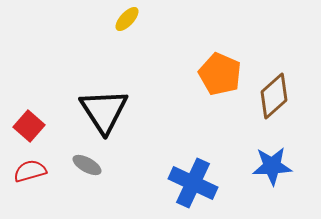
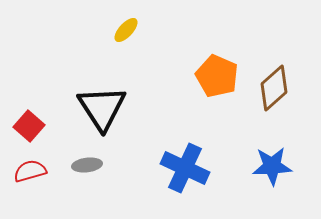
yellow ellipse: moved 1 px left, 11 px down
orange pentagon: moved 3 px left, 2 px down
brown diamond: moved 8 px up
black triangle: moved 2 px left, 3 px up
gray ellipse: rotated 36 degrees counterclockwise
blue cross: moved 8 px left, 15 px up
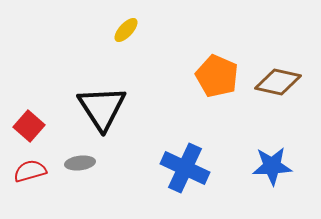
brown diamond: moved 4 px right, 6 px up; rotated 54 degrees clockwise
gray ellipse: moved 7 px left, 2 px up
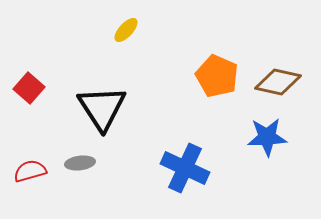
red square: moved 38 px up
blue star: moved 5 px left, 29 px up
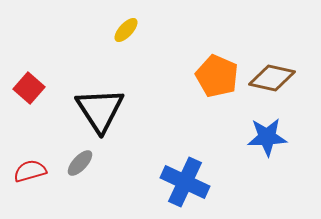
brown diamond: moved 6 px left, 4 px up
black triangle: moved 2 px left, 2 px down
gray ellipse: rotated 40 degrees counterclockwise
blue cross: moved 14 px down
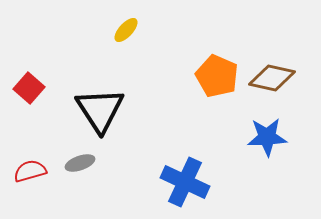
gray ellipse: rotated 28 degrees clockwise
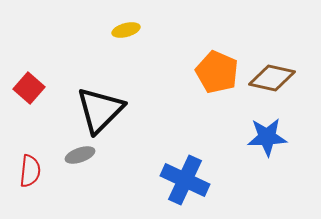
yellow ellipse: rotated 32 degrees clockwise
orange pentagon: moved 4 px up
black triangle: rotated 18 degrees clockwise
gray ellipse: moved 8 px up
red semicircle: rotated 112 degrees clockwise
blue cross: moved 2 px up
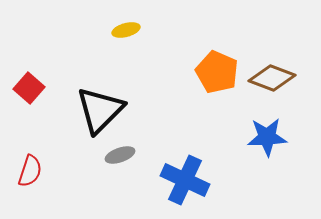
brown diamond: rotated 9 degrees clockwise
gray ellipse: moved 40 px right
red semicircle: rotated 12 degrees clockwise
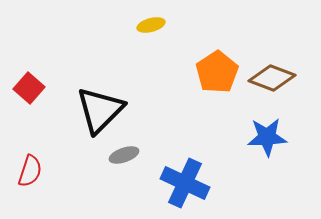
yellow ellipse: moved 25 px right, 5 px up
orange pentagon: rotated 15 degrees clockwise
gray ellipse: moved 4 px right
blue cross: moved 3 px down
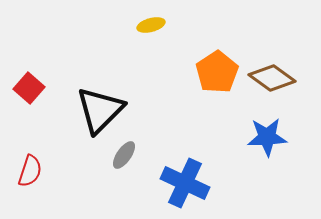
brown diamond: rotated 15 degrees clockwise
gray ellipse: rotated 36 degrees counterclockwise
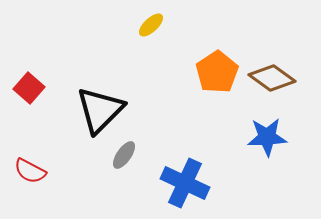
yellow ellipse: rotated 28 degrees counterclockwise
red semicircle: rotated 100 degrees clockwise
